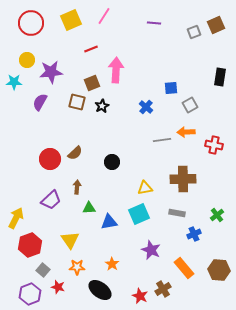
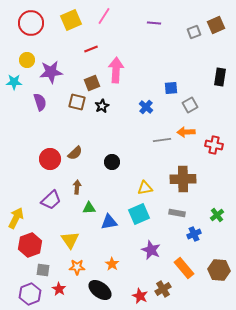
purple semicircle at (40, 102): rotated 132 degrees clockwise
gray square at (43, 270): rotated 32 degrees counterclockwise
red star at (58, 287): moved 1 px right, 2 px down; rotated 16 degrees clockwise
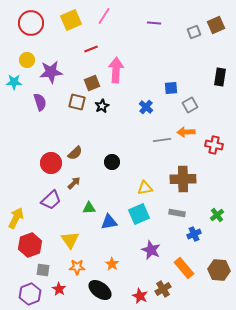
red circle at (50, 159): moved 1 px right, 4 px down
brown arrow at (77, 187): moved 3 px left, 4 px up; rotated 40 degrees clockwise
